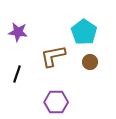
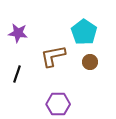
purple star: moved 1 px down
purple hexagon: moved 2 px right, 2 px down
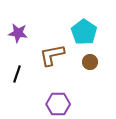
brown L-shape: moved 1 px left, 1 px up
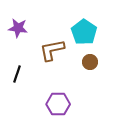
purple star: moved 5 px up
brown L-shape: moved 5 px up
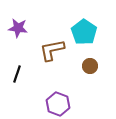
brown circle: moved 4 px down
purple hexagon: rotated 20 degrees clockwise
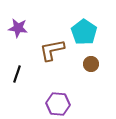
brown circle: moved 1 px right, 2 px up
purple hexagon: rotated 15 degrees counterclockwise
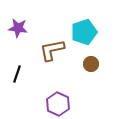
cyan pentagon: rotated 20 degrees clockwise
purple hexagon: rotated 20 degrees clockwise
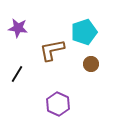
black line: rotated 12 degrees clockwise
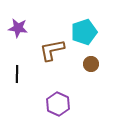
black line: rotated 30 degrees counterclockwise
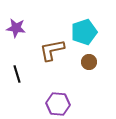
purple star: moved 2 px left
brown circle: moved 2 px left, 2 px up
black line: rotated 18 degrees counterclockwise
purple hexagon: rotated 20 degrees counterclockwise
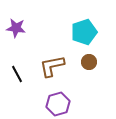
brown L-shape: moved 16 px down
black line: rotated 12 degrees counterclockwise
purple hexagon: rotated 20 degrees counterclockwise
